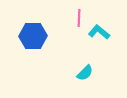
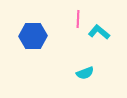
pink line: moved 1 px left, 1 px down
cyan semicircle: rotated 24 degrees clockwise
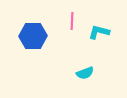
pink line: moved 6 px left, 2 px down
cyan L-shape: rotated 25 degrees counterclockwise
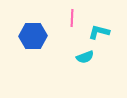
pink line: moved 3 px up
cyan semicircle: moved 16 px up
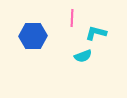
cyan L-shape: moved 3 px left, 1 px down
cyan semicircle: moved 2 px left, 1 px up
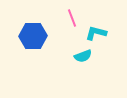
pink line: rotated 24 degrees counterclockwise
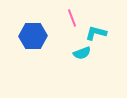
cyan semicircle: moved 1 px left, 3 px up
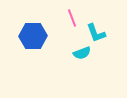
cyan L-shape: rotated 125 degrees counterclockwise
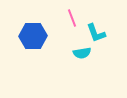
cyan semicircle: rotated 12 degrees clockwise
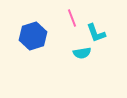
blue hexagon: rotated 16 degrees counterclockwise
